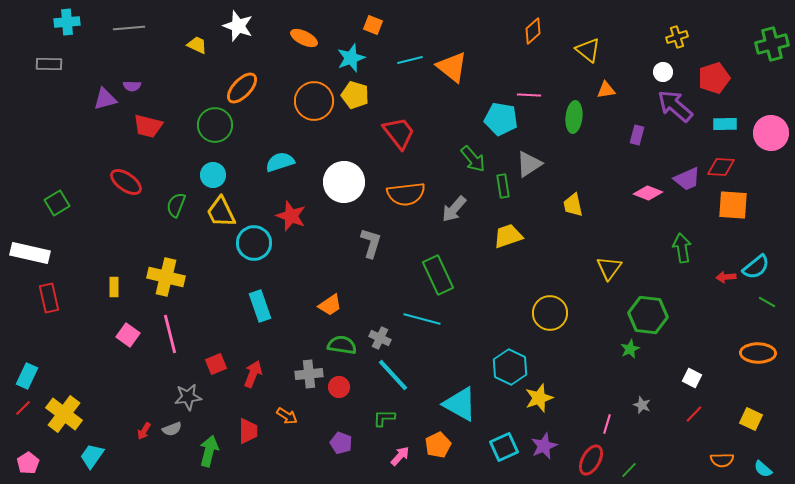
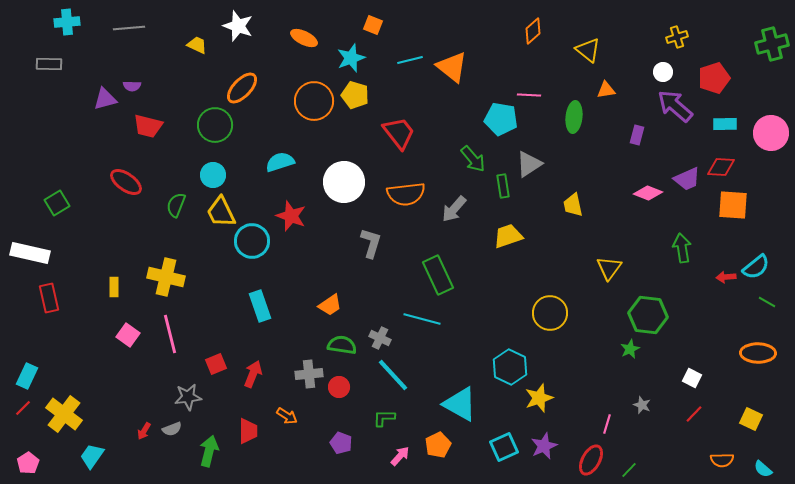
cyan circle at (254, 243): moved 2 px left, 2 px up
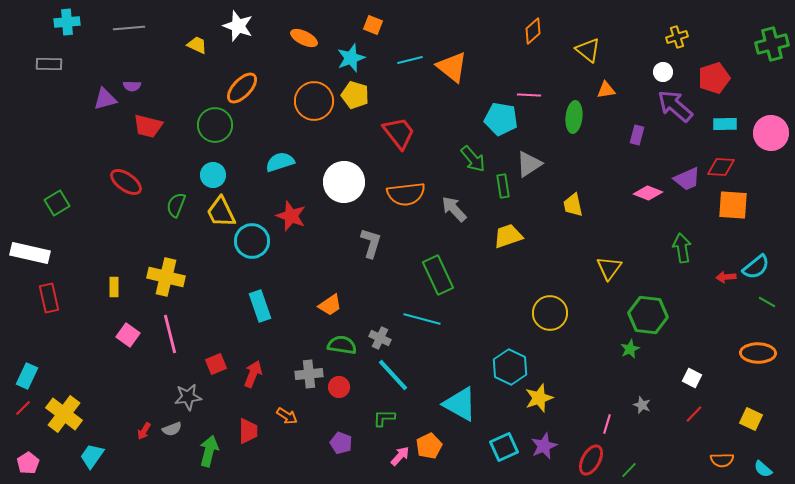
gray arrow at (454, 209): rotated 96 degrees clockwise
orange pentagon at (438, 445): moved 9 px left, 1 px down
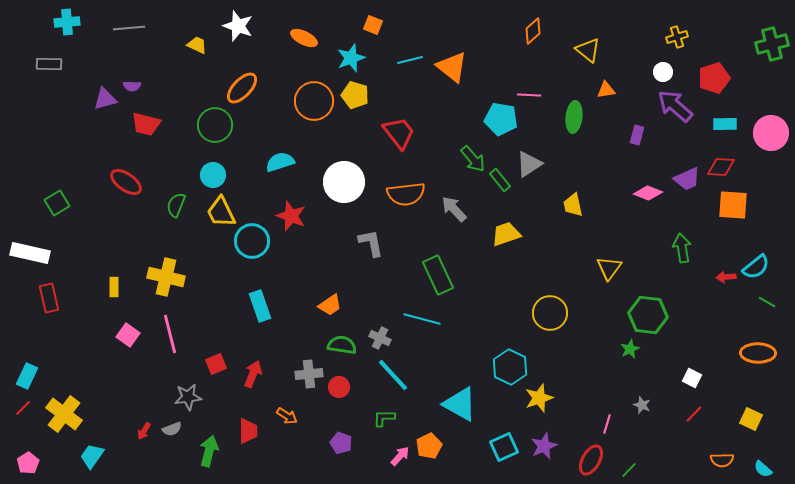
red trapezoid at (148, 126): moved 2 px left, 2 px up
green rectangle at (503, 186): moved 3 px left, 6 px up; rotated 30 degrees counterclockwise
yellow trapezoid at (508, 236): moved 2 px left, 2 px up
gray L-shape at (371, 243): rotated 28 degrees counterclockwise
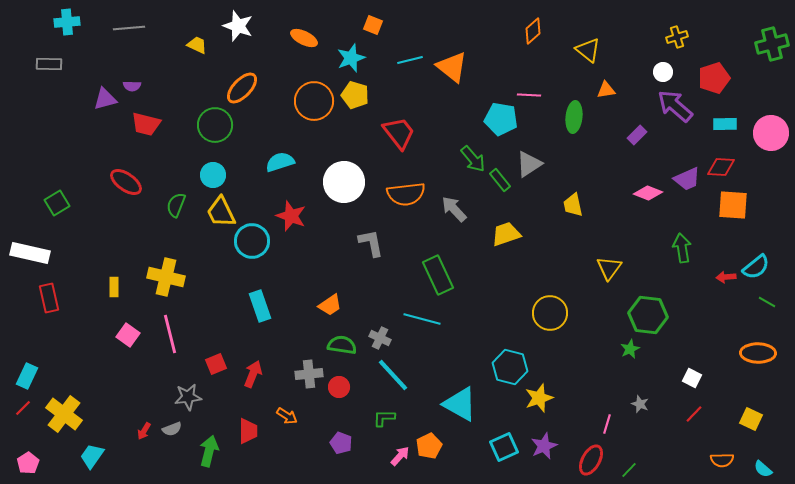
purple rectangle at (637, 135): rotated 30 degrees clockwise
cyan hexagon at (510, 367): rotated 12 degrees counterclockwise
gray star at (642, 405): moved 2 px left, 1 px up
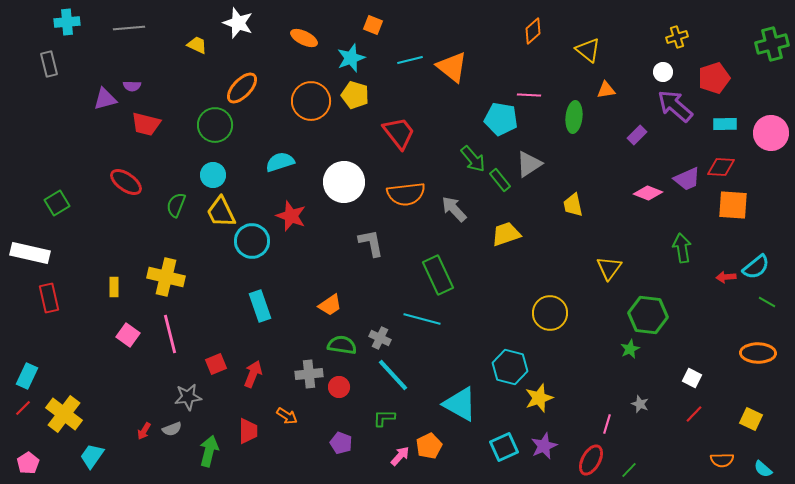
white star at (238, 26): moved 3 px up
gray rectangle at (49, 64): rotated 75 degrees clockwise
orange circle at (314, 101): moved 3 px left
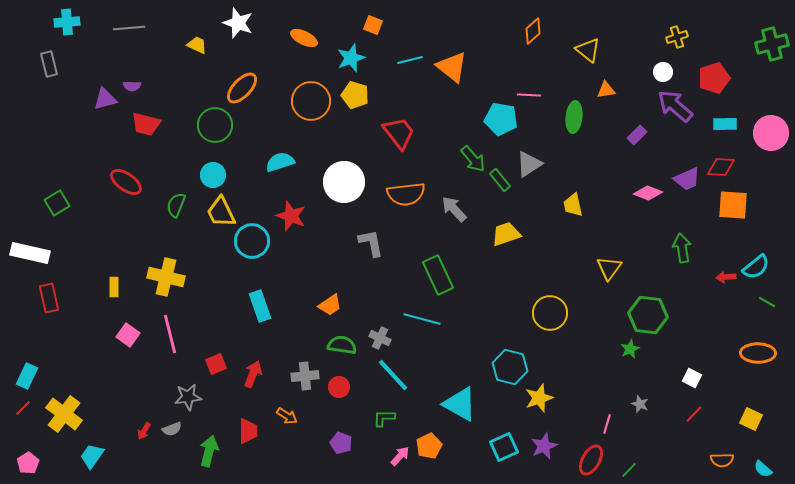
gray cross at (309, 374): moved 4 px left, 2 px down
